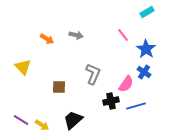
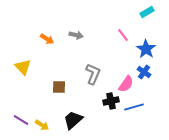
blue line: moved 2 px left, 1 px down
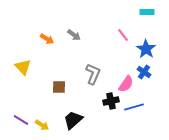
cyan rectangle: rotated 32 degrees clockwise
gray arrow: moved 2 px left; rotated 24 degrees clockwise
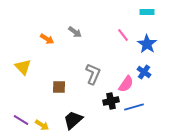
gray arrow: moved 1 px right, 3 px up
blue star: moved 1 px right, 5 px up
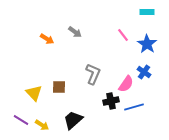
yellow triangle: moved 11 px right, 26 px down
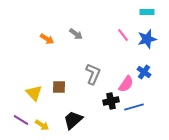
gray arrow: moved 1 px right, 2 px down
blue star: moved 5 px up; rotated 24 degrees clockwise
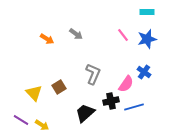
brown square: rotated 32 degrees counterclockwise
black trapezoid: moved 12 px right, 7 px up
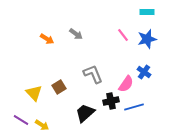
gray L-shape: rotated 45 degrees counterclockwise
